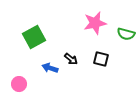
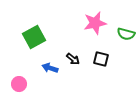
black arrow: moved 2 px right
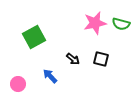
green semicircle: moved 5 px left, 10 px up
blue arrow: moved 8 px down; rotated 28 degrees clockwise
pink circle: moved 1 px left
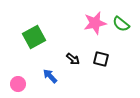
green semicircle: rotated 24 degrees clockwise
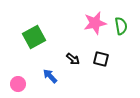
green semicircle: moved 2 px down; rotated 138 degrees counterclockwise
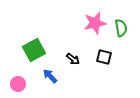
green semicircle: moved 2 px down
green square: moved 13 px down
black square: moved 3 px right, 2 px up
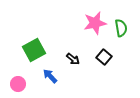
black square: rotated 28 degrees clockwise
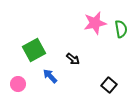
green semicircle: moved 1 px down
black square: moved 5 px right, 28 px down
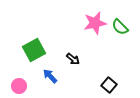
green semicircle: moved 1 px left, 2 px up; rotated 144 degrees clockwise
pink circle: moved 1 px right, 2 px down
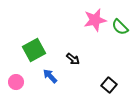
pink star: moved 3 px up
pink circle: moved 3 px left, 4 px up
